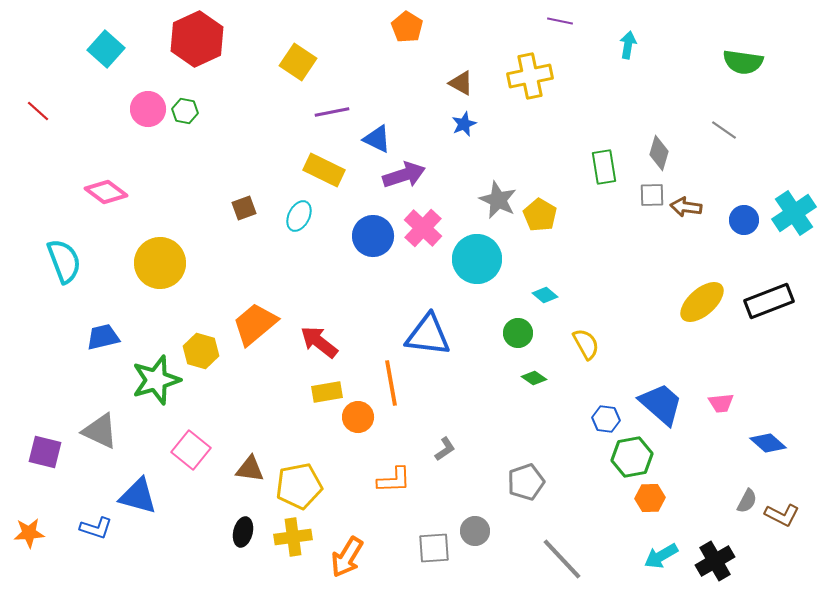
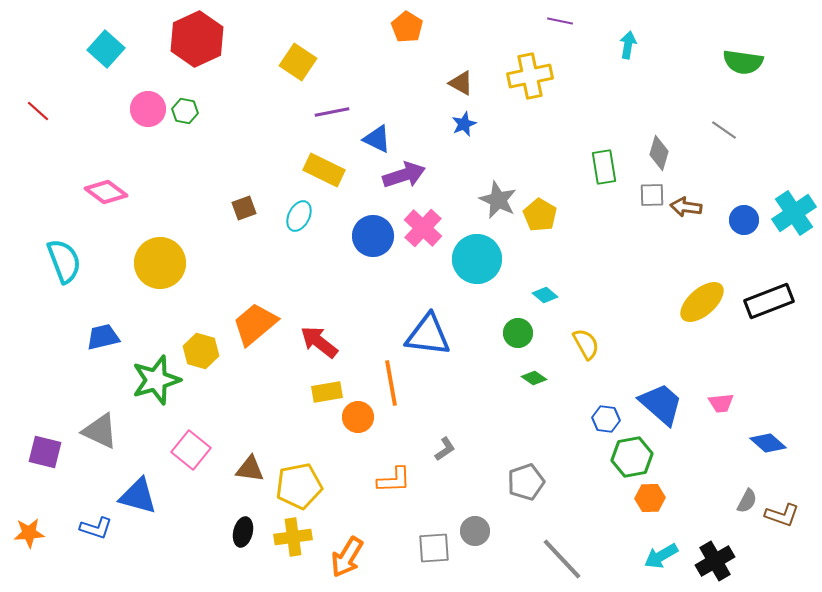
brown L-shape at (782, 515): rotated 8 degrees counterclockwise
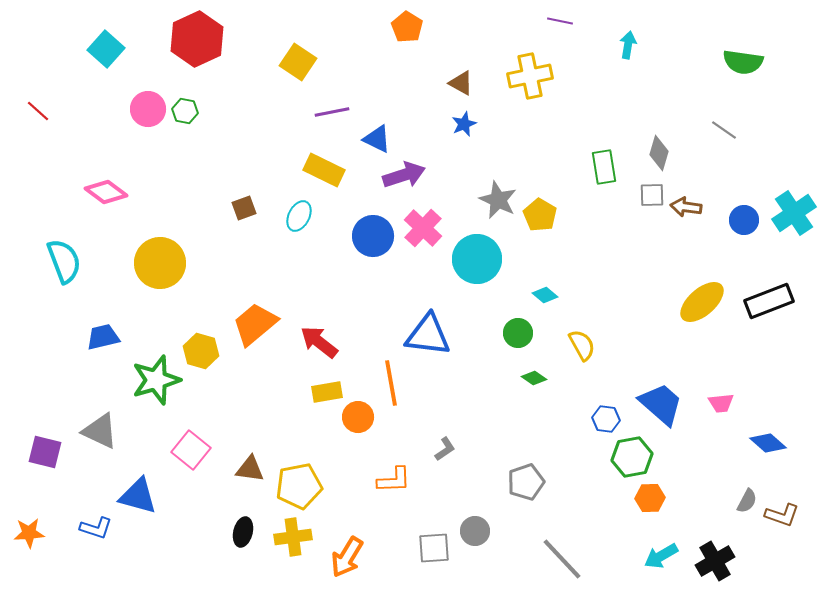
yellow semicircle at (586, 344): moved 4 px left, 1 px down
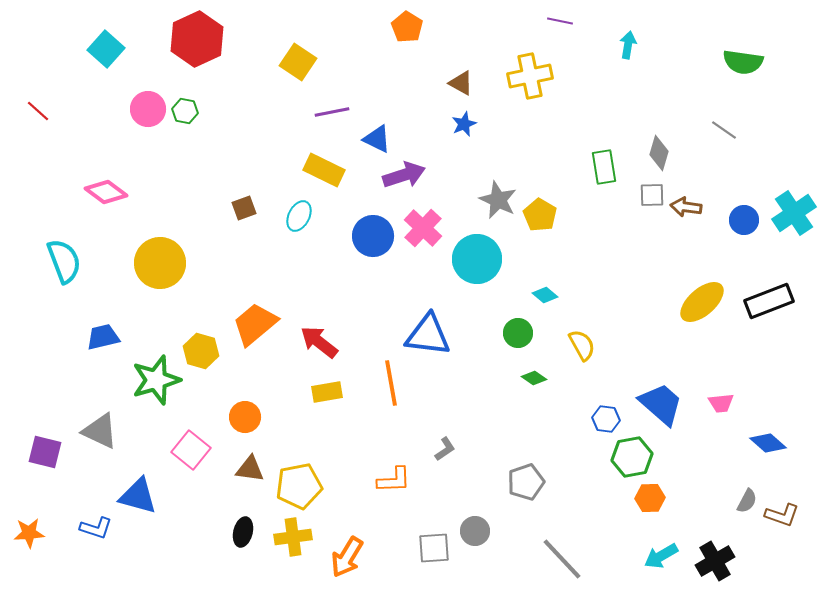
orange circle at (358, 417): moved 113 px left
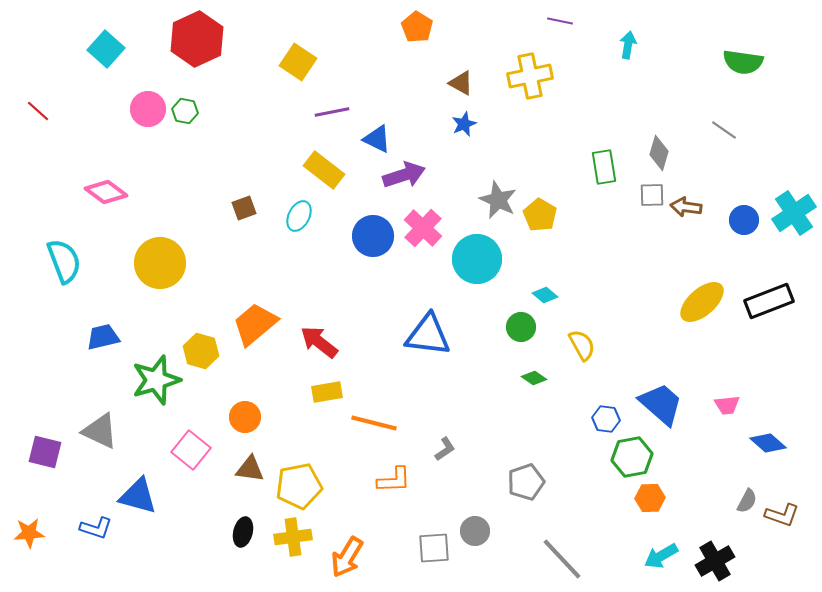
orange pentagon at (407, 27): moved 10 px right
yellow rectangle at (324, 170): rotated 12 degrees clockwise
green circle at (518, 333): moved 3 px right, 6 px up
orange line at (391, 383): moved 17 px left, 40 px down; rotated 66 degrees counterclockwise
pink trapezoid at (721, 403): moved 6 px right, 2 px down
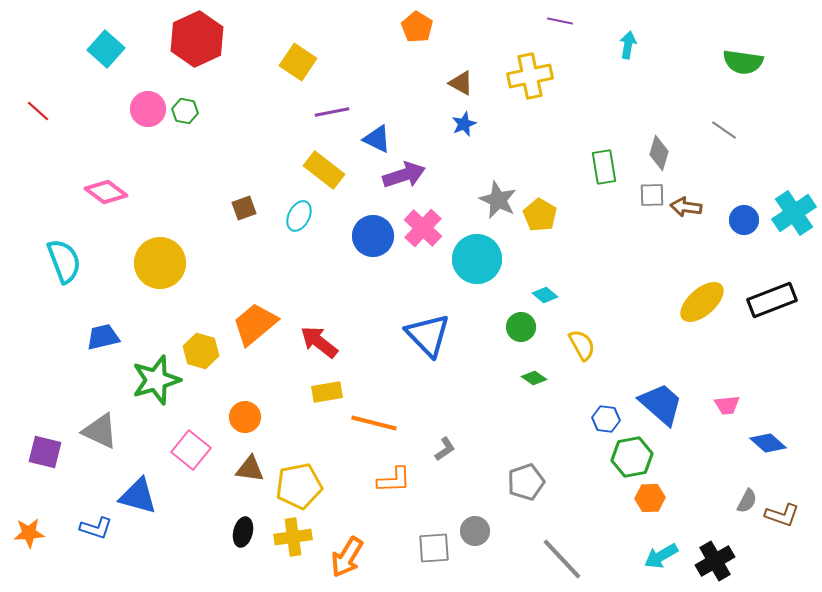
black rectangle at (769, 301): moved 3 px right, 1 px up
blue triangle at (428, 335): rotated 39 degrees clockwise
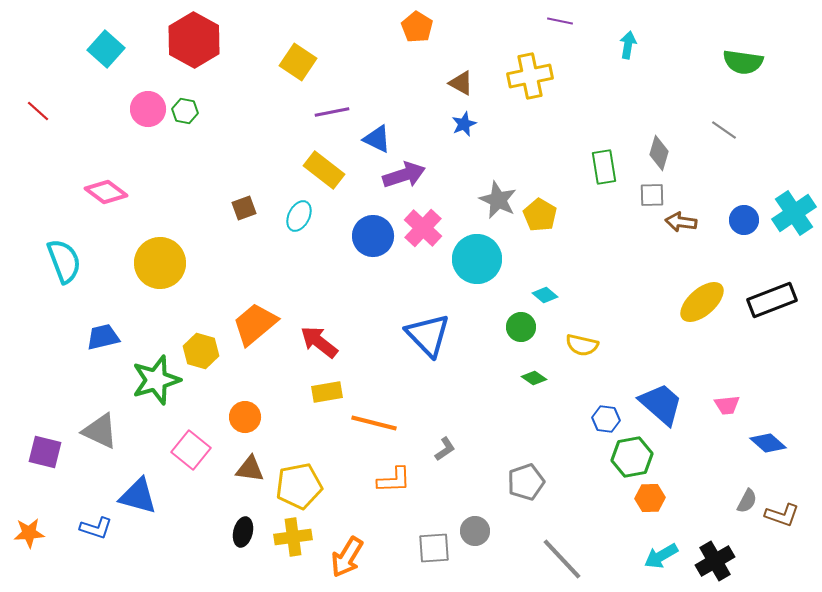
red hexagon at (197, 39): moved 3 px left, 1 px down; rotated 6 degrees counterclockwise
brown arrow at (686, 207): moved 5 px left, 15 px down
yellow semicircle at (582, 345): rotated 132 degrees clockwise
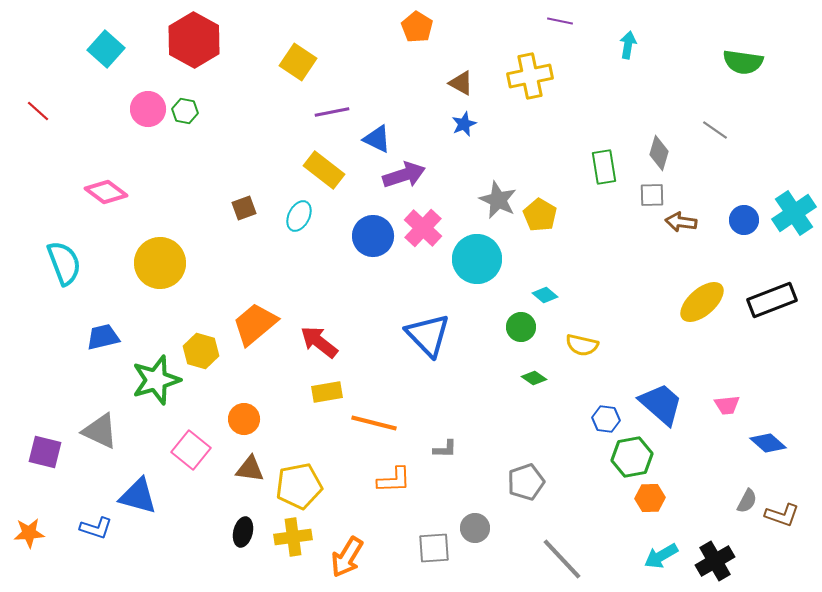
gray line at (724, 130): moved 9 px left
cyan semicircle at (64, 261): moved 2 px down
orange circle at (245, 417): moved 1 px left, 2 px down
gray L-shape at (445, 449): rotated 35 degrees clockwise
gray circle at (475, 531): moved 3 px up
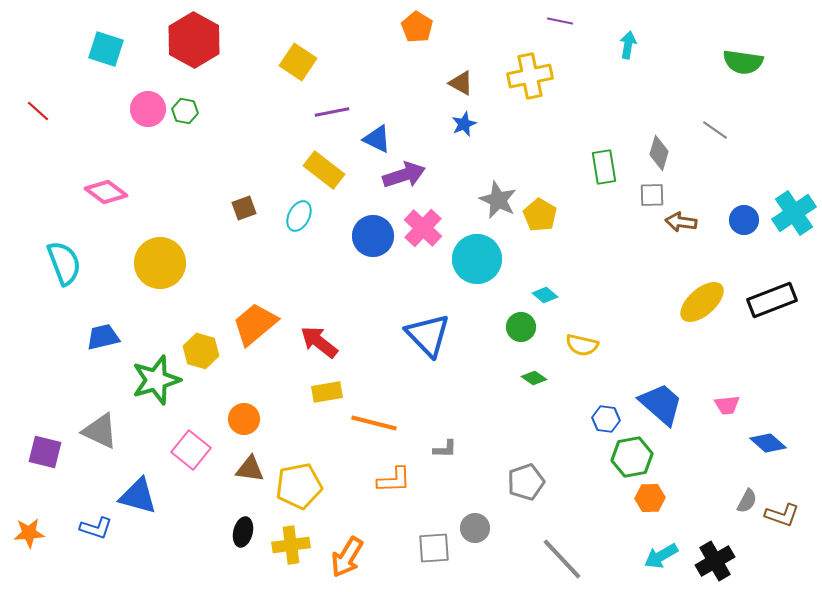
cyan square at (106, 49): rotated 24 degrees counterclockwise
yellow cross at (293, 537): moved 2 px left, 8 px down
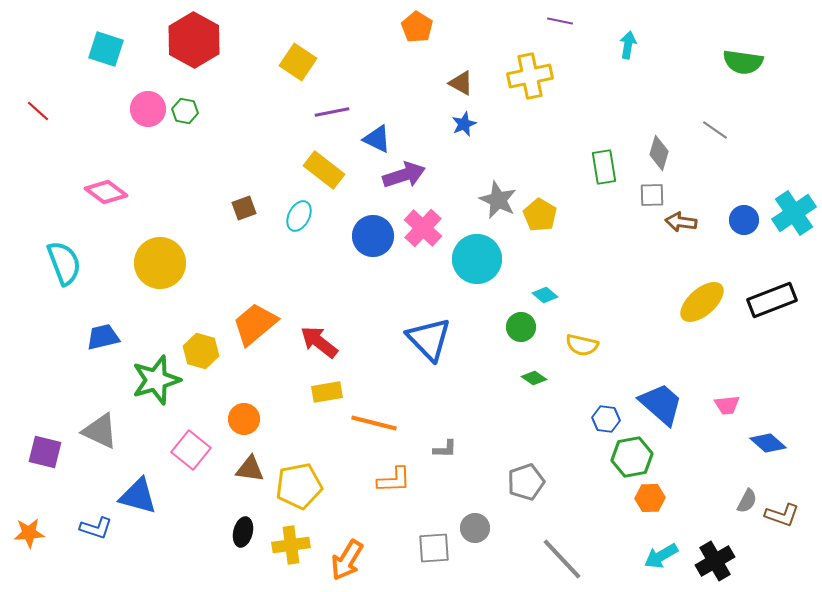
blue triangle at (428, 335): moved 1 px right, 4 px down
orange arrow at (347, 557): moved 3 px down
